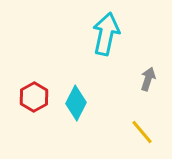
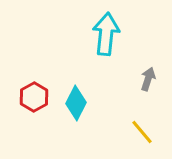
cyan arrow: rotated 6 degrees counterclockwise
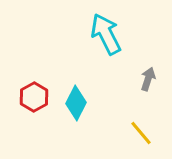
cyan arrow: rotated 33 degrees counterclockwise
yellow line: moved 1 px left, 1 px down
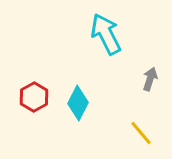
gray arrow: moved 2 px right
cyan diamond: moved 2 px right
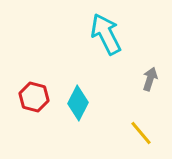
red hexagon: rotated 16 degrees counterclockwise
